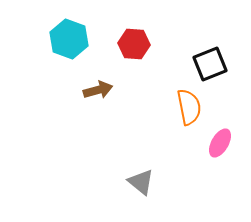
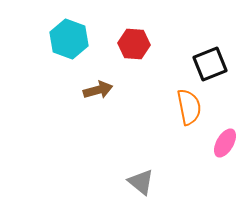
pink ellipse: moved 5 px right
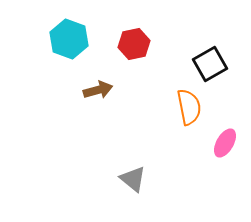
red hexagon: rotated 16 degrees counterclockwise
black square: rotated 8 degrees counterclockwise
gray triangle: moved 8 px left, 3 px up
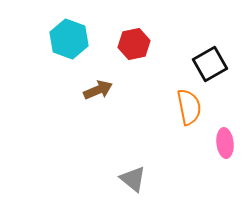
brown arrow: rotated 8 degrees counterclockwise
pink ellipse: rotated 36 degrees counterclockwise
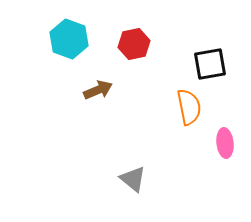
black square: rotated 20 degrees clockwise
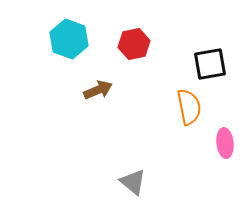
gray triangle: moved 3 px down
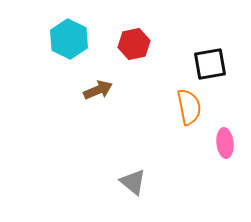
cyan hexagon: rotated 6 degrees clockwise
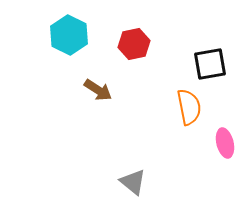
cyan hexagon: moved 4 px up
brown arrow: rotated 56 degrees clockwise
pink ellipse: rotated 8 degrees counterclockwise
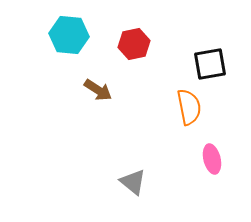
cyan hexagon: rotated 21 degrees counterclockwise
pink ellipse: moved 13 px left, 16 px down
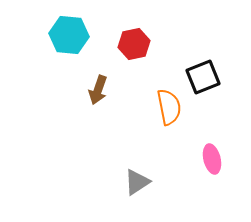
black square: moved 7 px left, 13 px down; rotated 12 degrees counterclockwise
brown arrow: rotated 76 degrees clockwise
orange semicircle: moved 20 px left
gray triangle: moved 4 px right; rotated 48 degrees clockwise
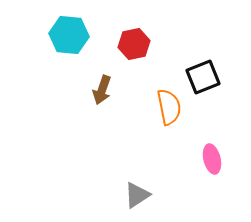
brown arrow: moved 4 px right
gray triangle: moved 13 px down
